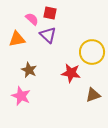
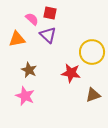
pink star: moved 4 px right
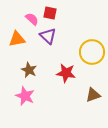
purple triangle: moved 1 px down
red star: moved 5 px left
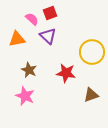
red square: rotated 32 degrees counterclockwise
brown triangle: moved 2 px left
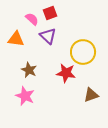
orange triangle: moved 1 px left; rotated 18 degrees clockwise
yellow circle: moved 9 px left
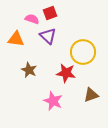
pink semicircle: rotated 24 degrees counterclockwise
pink star: moved 28 px right, 5 px down
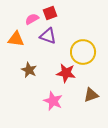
pink semicircle: rotated 48 degrees counterclockwise
purple triangle: rotated 24 degrees counterclockwise
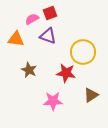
brown triangle: rotated 14 degrees counterclockwise
pink star: rotated 24 degrees counterclockwise
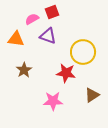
red square: moved 2 px right, 1 px up
brown star: moved 5 px left; rotated 14 degrees clockwise
brown triangle: moved 1 px right
